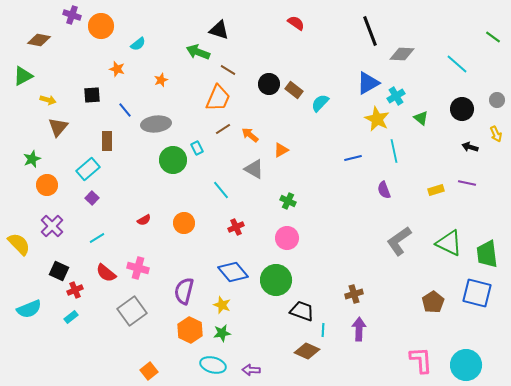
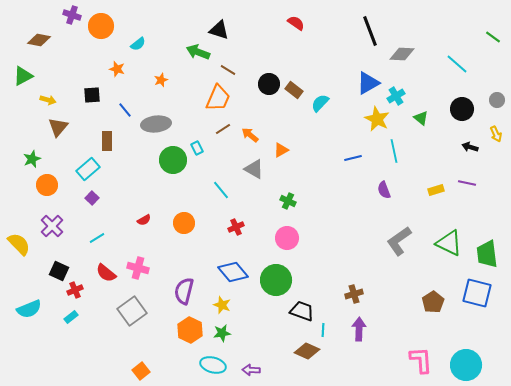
orange square at (149, 371): moved 8 px left
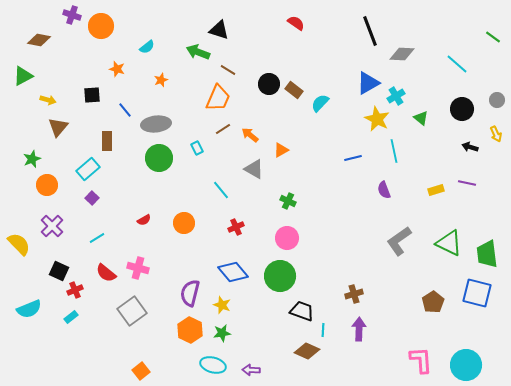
cyan semicircle at (138, 44): moved 9 px right, 3 px down
green circle at (173, 160): moved 14 px left, 2 px up
green circle at (276, 280): moved 4 px right, 4 px up
purple semicircle at (184, 291): moved 6 px right, 2 px down
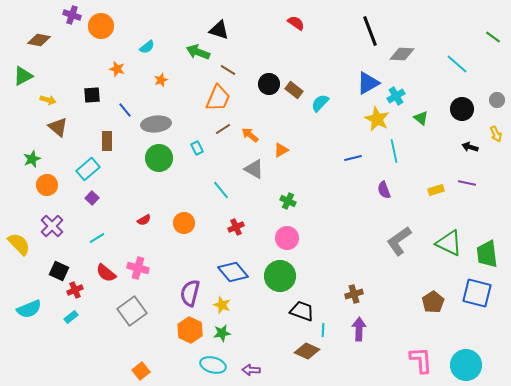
brown triangle at (58, 127): rotated 30 degrees counterclockwise
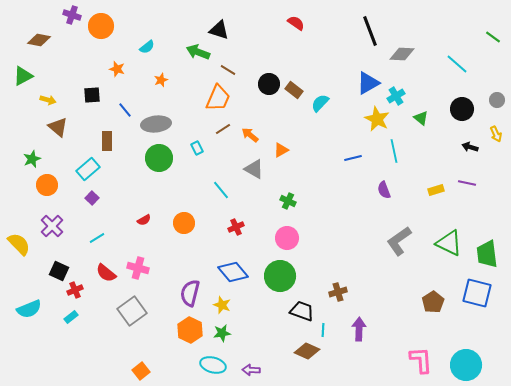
brown cross at (354, 294): moved 16 px left, 2 px up
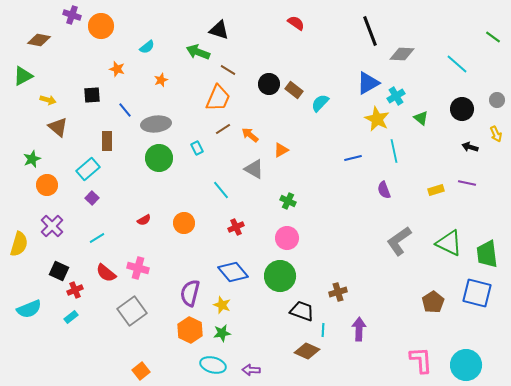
yellow semicircle at (19, 244): rotated 60 degrees clockwise
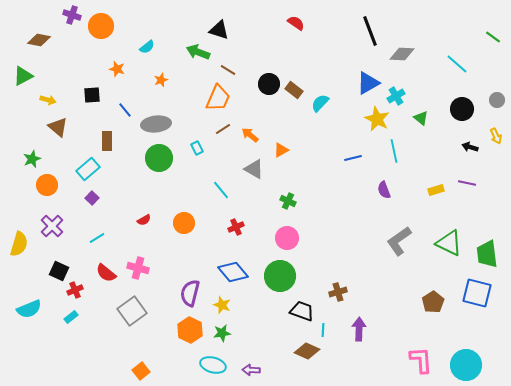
yellow arrow at (496, 134): moved 2 px down
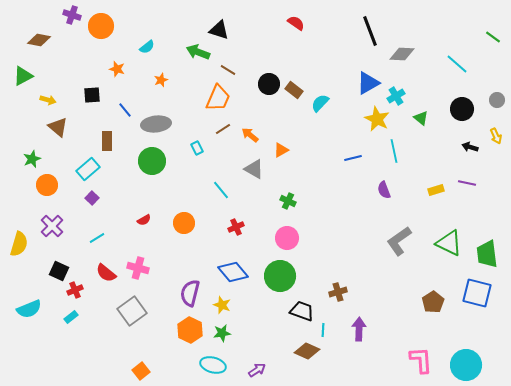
green circle at (159, 158): moved 7 px left, 3 px down
purple arrow at (251, 370): moved 6 px right; rotated 144 degrees clockwise
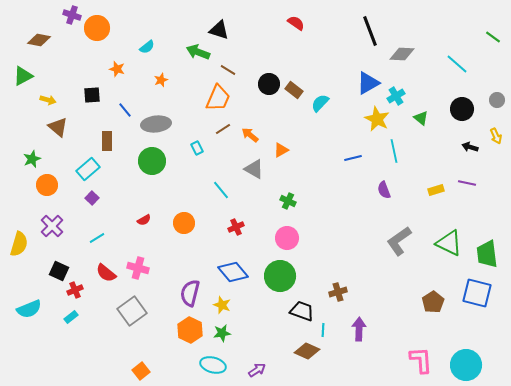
orange circle at (101, 26): moved 4 px left, 2 px down
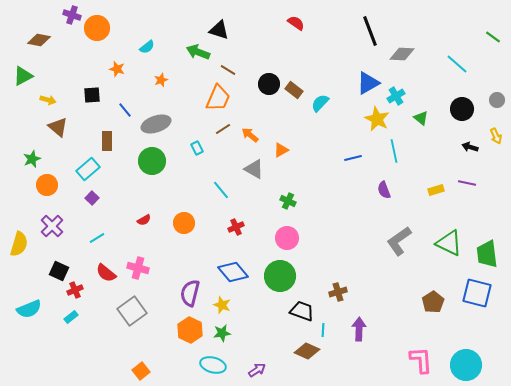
gray ellipse at (156, 124): rotated 12 degrees counterclockwise
